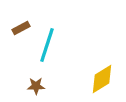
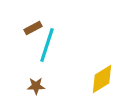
brown rectangle: moved 12 px right
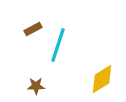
brown rectangle: moved 1 px down
cyan line: moved 11 px right
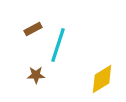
brown star: moved 11 px up
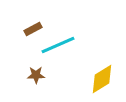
cyan line: rotated 48 degrees clockwise
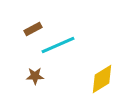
brown star: moved 1 px left, 1 px down
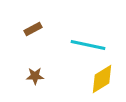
cyan line: moved 30 px right; rotated 36 degrees clockwise
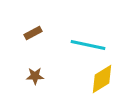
brown rectangle: moved 4 px down
